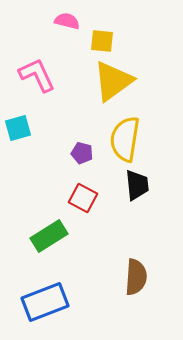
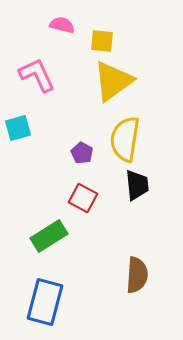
pink semicircle: moved 5 px left, 4 px down
purple pentagon: rotated 15 degrees clockwise
brown semicircle: moved 1 px right, 2 px up
blue rectangle: rotated 54 degrees counterclockwise
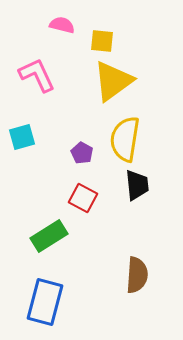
cyan square: moved 4 px right, 9 px down
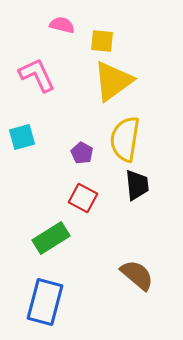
green rectangle: moved 2 px right, 2 px down
brown semicircle: rotated 54 degrees counterclockwise
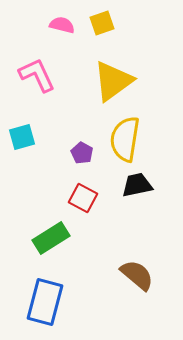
yellow square: moved 18 px up; rotated 25 degrees counterclockwise
black trapezoid: rotated 96 degrees counterclockwise
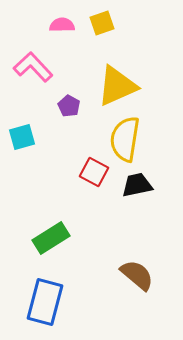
pink semicircle: rotated 15 degrees counterclockwise
pink L-shape: moved 4 px left, 8 px up; rotated 18 degrees counterclockwise
yellow triangle: moved 4 px right, 5 px down; rotated 12 degrees clockwise
purple pentagon: moved 13 px left, 47 px up
red square: moved 11 px right, 26 px up
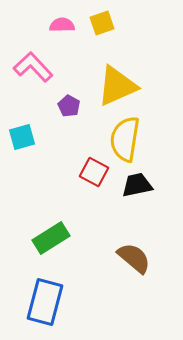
brown semicircle: moved 3 px left, 17 px up
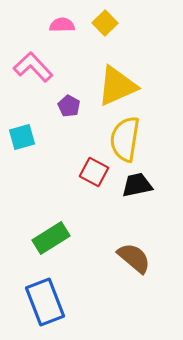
yellow square: moved 3 px right; rotated 25 degrees counterclockwise
blue rectangle: rotated 36 degrees counterclockwise
